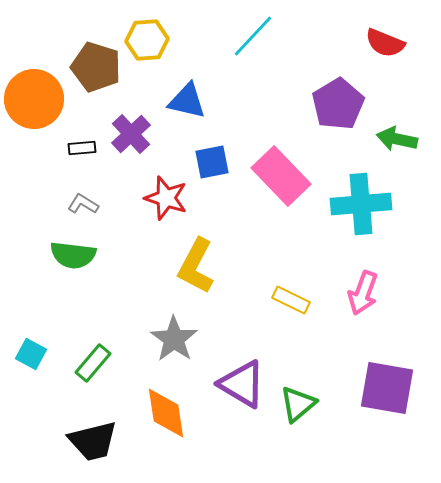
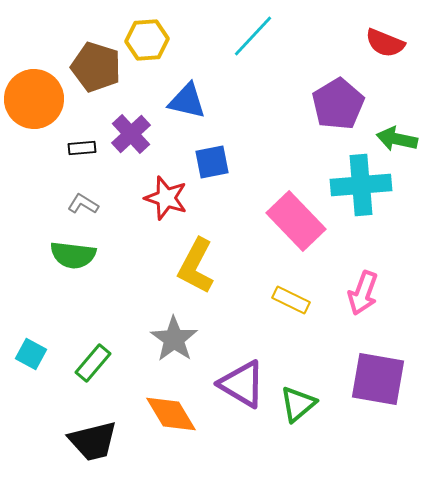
pink rectangle: moved 15 px right, 45 px down
cyan cross: moved 19 px up
purple square: moved 9 px left, 9 px up
orange diamond: moved 5 px right, 1 px down; rotated 22 degrees counterclockwise
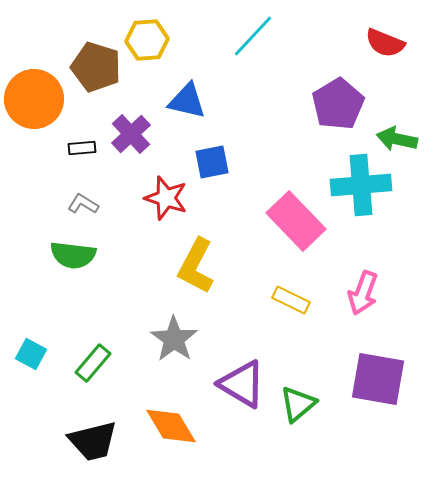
orange diamond: moved 12 px down
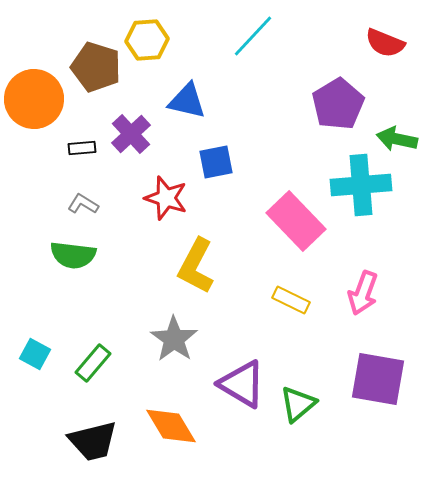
blue square: moved 4 px right
cyan square: moved 4 px right
